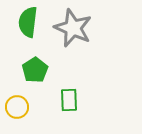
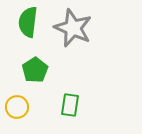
green rectangle: moved 1 px right, 5 px down; rotated 10 degrees clockwise
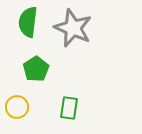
green pentagon: moved 1 px right, 1 px up
green rectangle: moved 1 px left, 3 px down
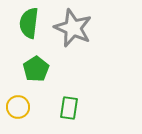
green semicircle: moved 1 px right, 1 px down
yellow circle: moved 1 px right
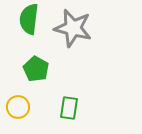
green semicircle: moved 4 px up
gray star: rotated 9 degrees counterclockwise
green pentagon: rotated 10 degrees counterclockwise
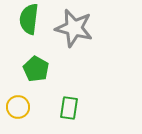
gray star: moved 1 px right
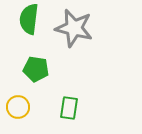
green pentagon: rotated 20 degrees counterclockwise
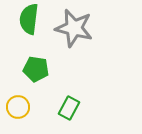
green rectangle: rotated 20 degrees clockwise
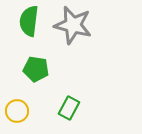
green semicircle: moved 2 px down
gray star: moved 1 px left, 3 px up
yellow circle: moved 1 px left, 4 px down
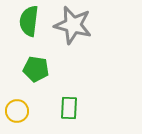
green rectangle: rotated 25 degrees counterclockwise
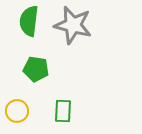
green rectangle: moved 6 px left, 3 px down
